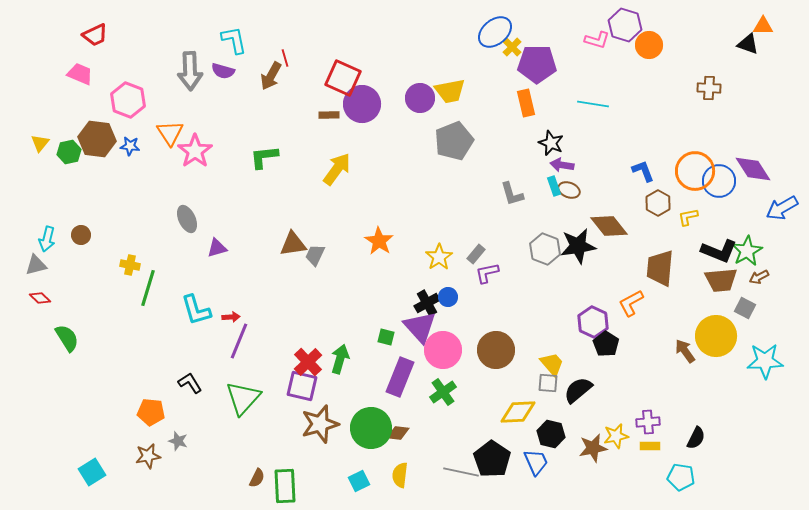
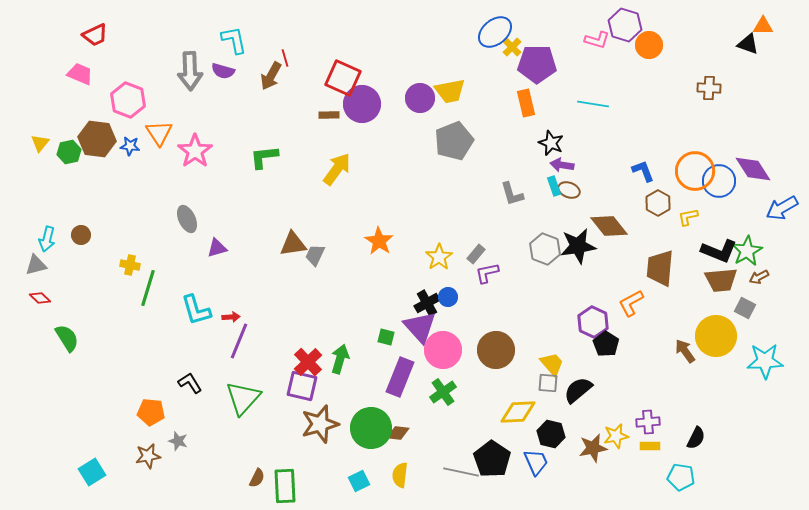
orange triangle at (170, 133): moved 11 px left
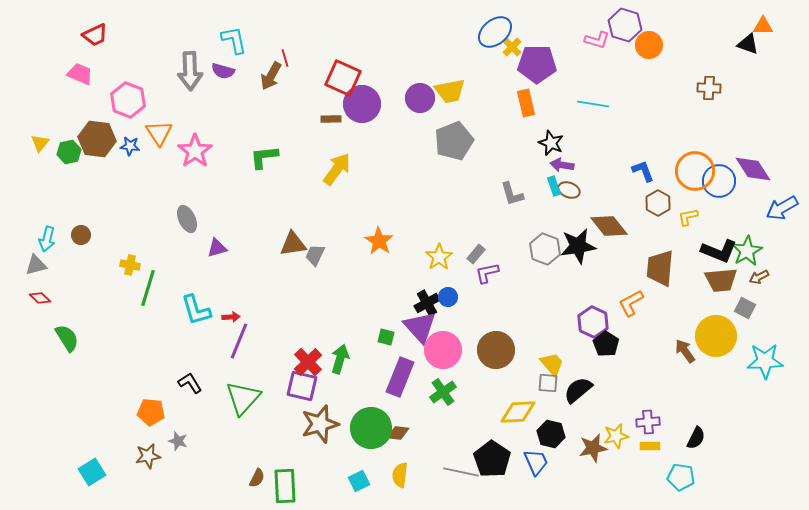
brown rectangle at (329, 115): moved 2 px right, 4 px down
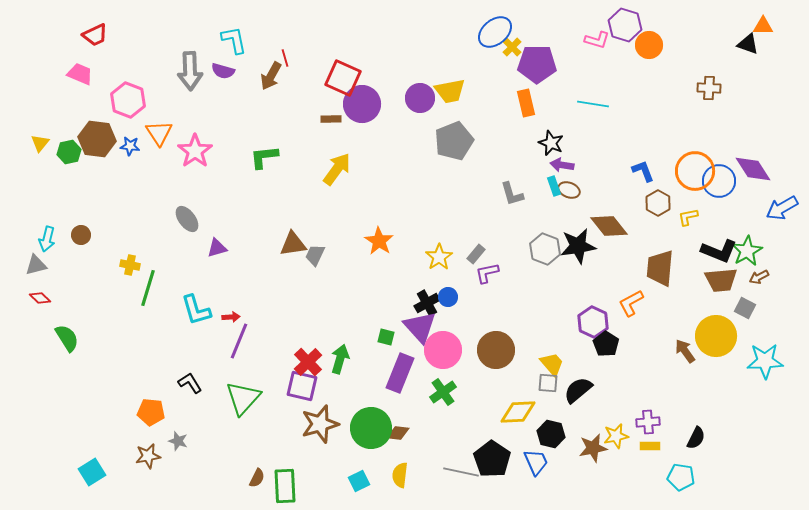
gray ellipse at (187, 219): rotated 12 degrees counterclockwise
purple rectangle at (400, 377): moved 4 px up
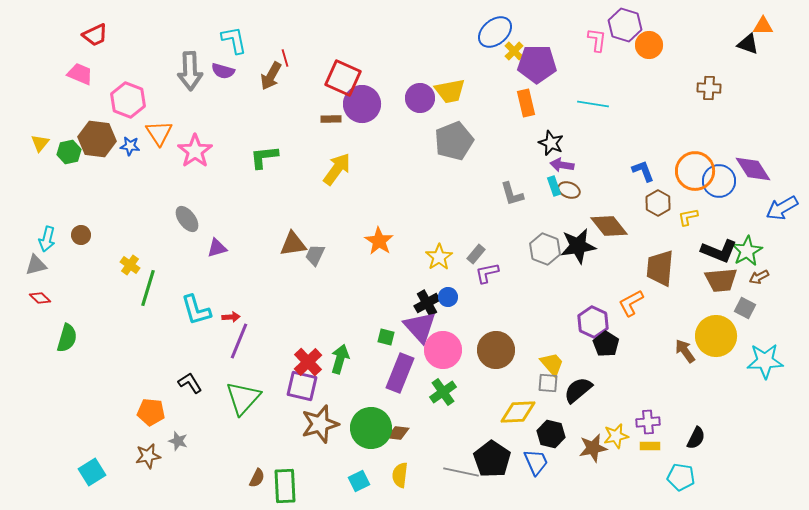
pink L-shape at (597, 40): rotated 100 degrees counterclockwise
yellow cross at (512, 47): moved 2 px right, 4 px down
yellow cross at (130, 265): rotated 24 degrees clockwise
green semicircle at (67, 338): rotated 48 degrees clockwise
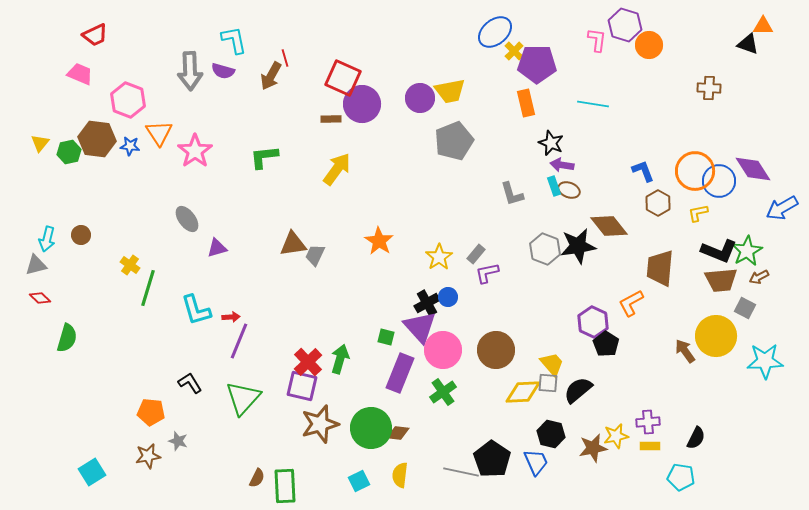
yellow L-shape at (688, 217): moved 10 px right, 4 px up
yellow diamond at (518, 412): moved 5 px right, 20 px up
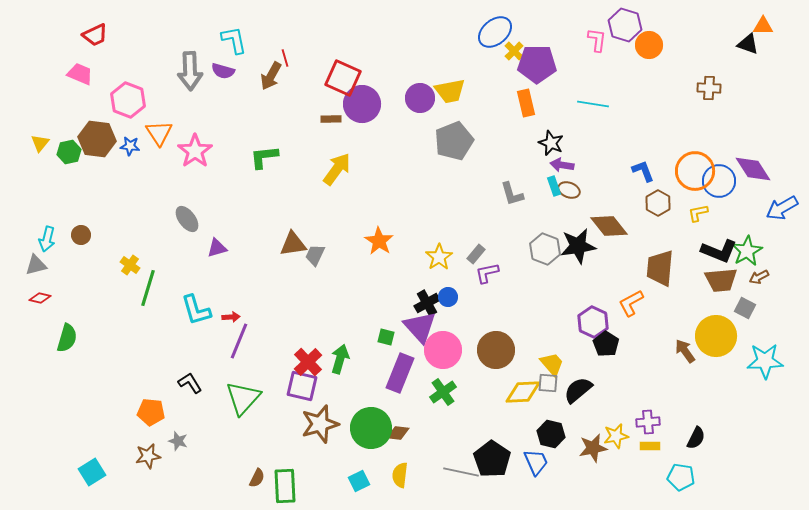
red diamond at (40, 298): rotated 30 degrees counterclockwise
